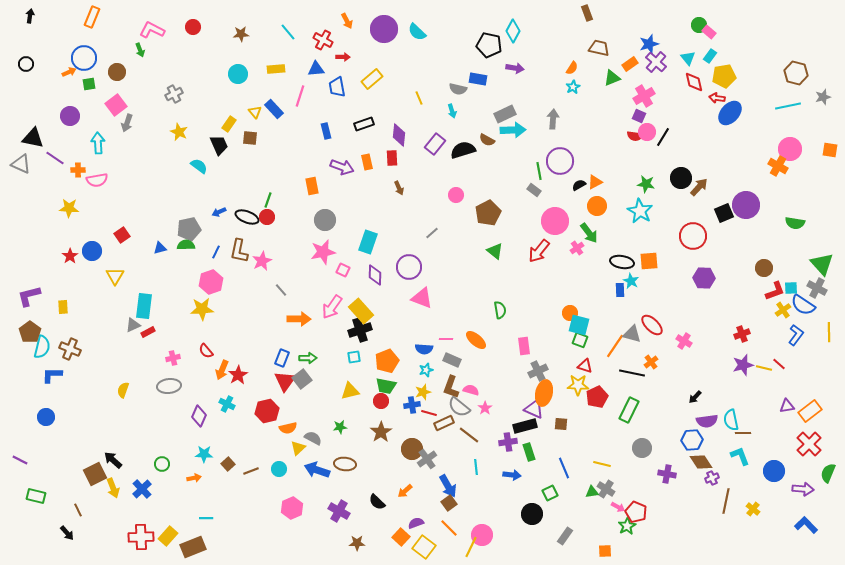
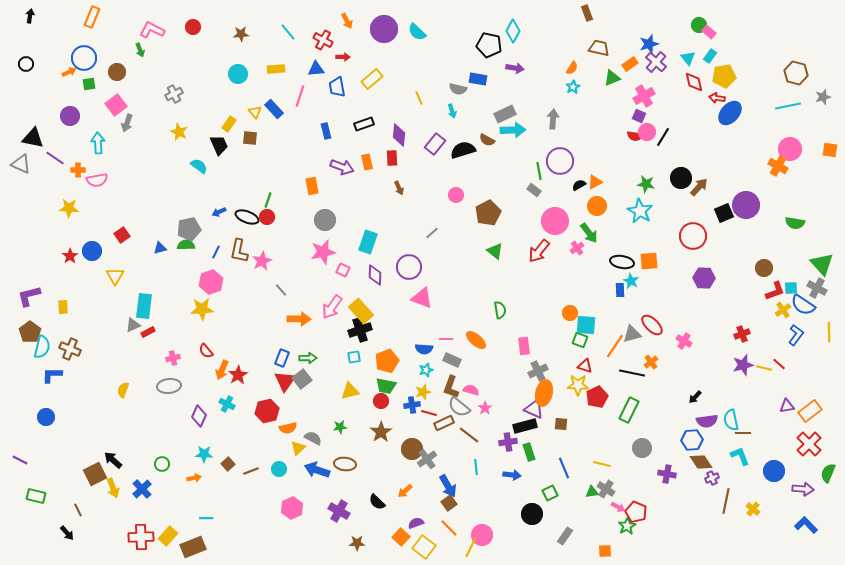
cyan square at (579, 325): moved 7 px right; rotated 10 degrees counterclockwise
gray triangle at (632, 334): rotated 30 degrees counterclockwise
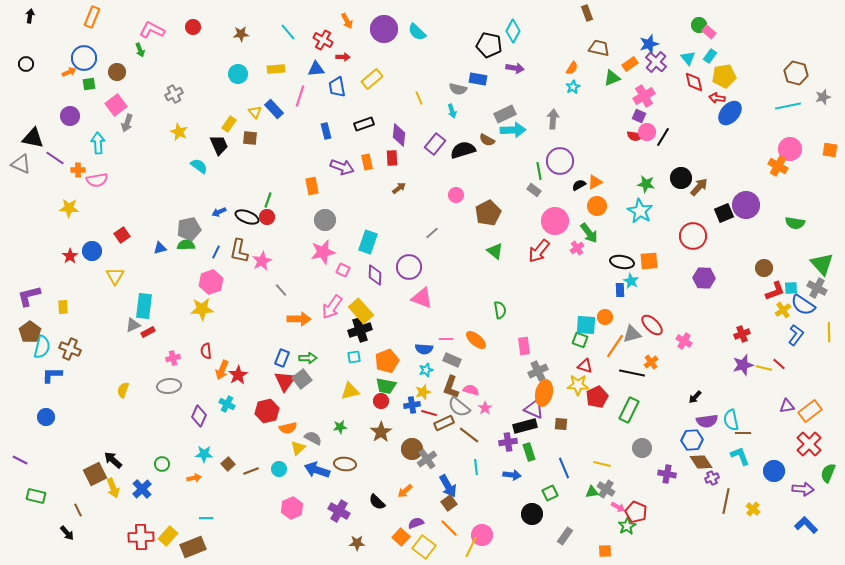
brown arrow at (399, 188): rotated 104 degrees counterclockwise
orange circle at (570, 313): moved 35 px right, 4 px down
red semicircle at (206, 351): rotated 35 degrees clockwise
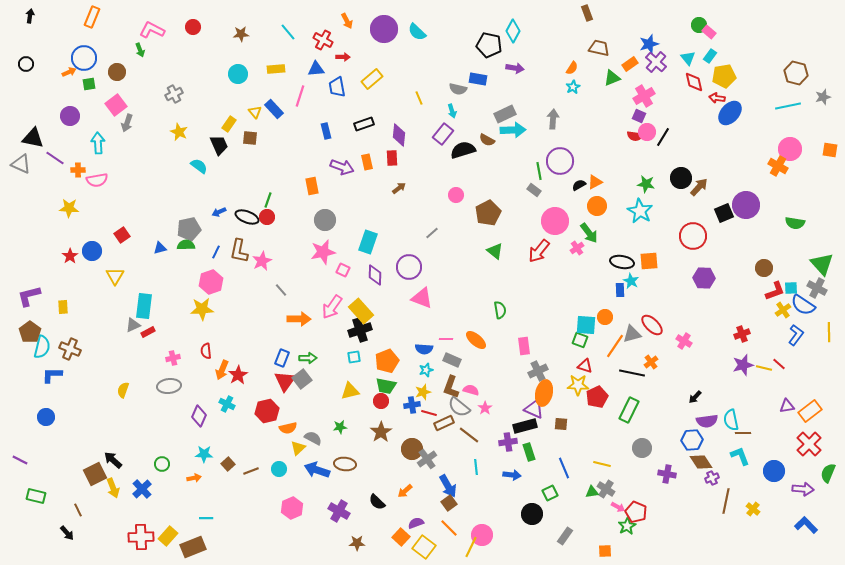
purple rectangle at (435, 144): moved 8 px right, 10 px up
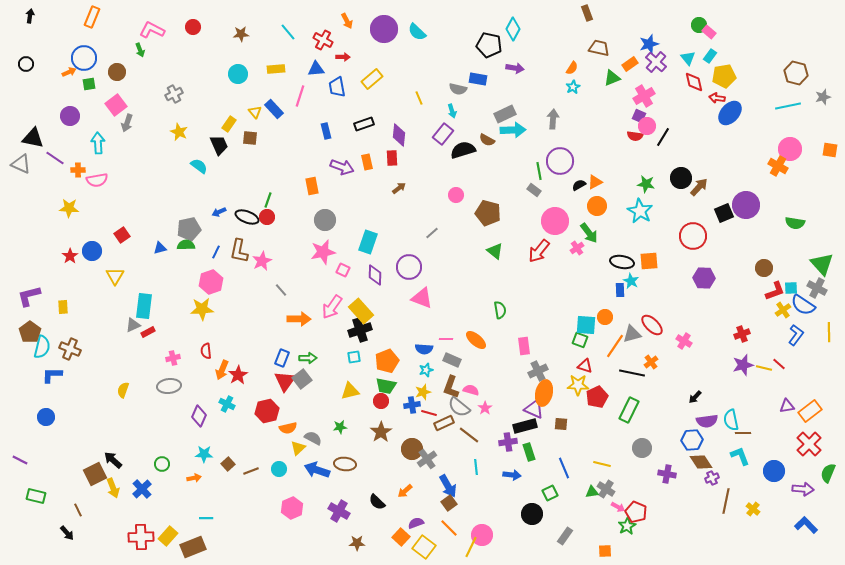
cyan diamond at (513, 31): moved 2 px up
pink circle at (647, 132): moved 6 px up
brown pentagon at (488, 213): rotated 30 degrees counterclockwise
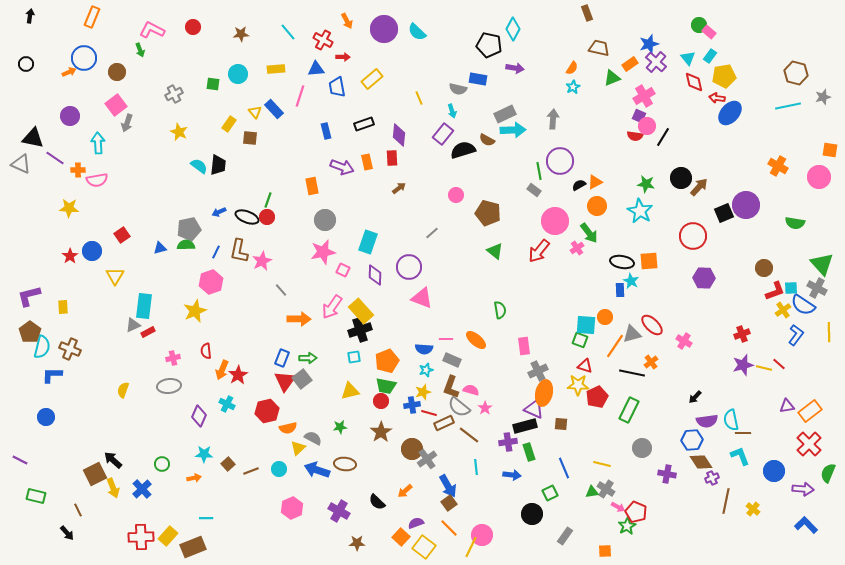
green square at (89, 84): moved 124 px right; rotated 16 degrees clockwise
black trapezoid at (219, 145): moved 1 px left, 20 px down; rotated 30 degrees clockwise
pink circle at (790, 149): moved 29 px right, 28 px down
yellow star at (202, 309): moved 7 px left, 2 px down; rotated 20 degrees counterclockwise
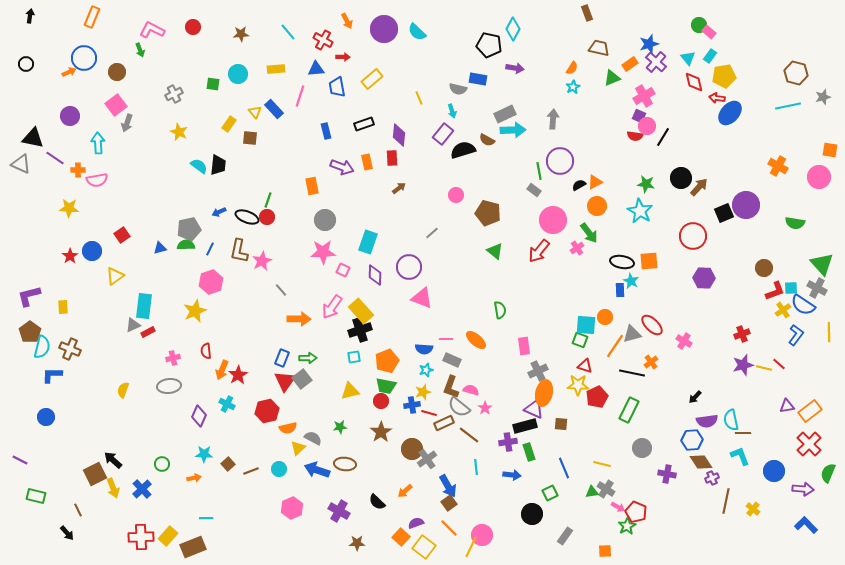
pink circle at (555, 221): moved 2 px left, 1 px up
blue line at (216, 252): moved 6 px left, 3 px up
pink star at (323, 252): rotated 10 degrees clockwise
yellow triangle at (115, 276): rotated 24 degrees clockwise
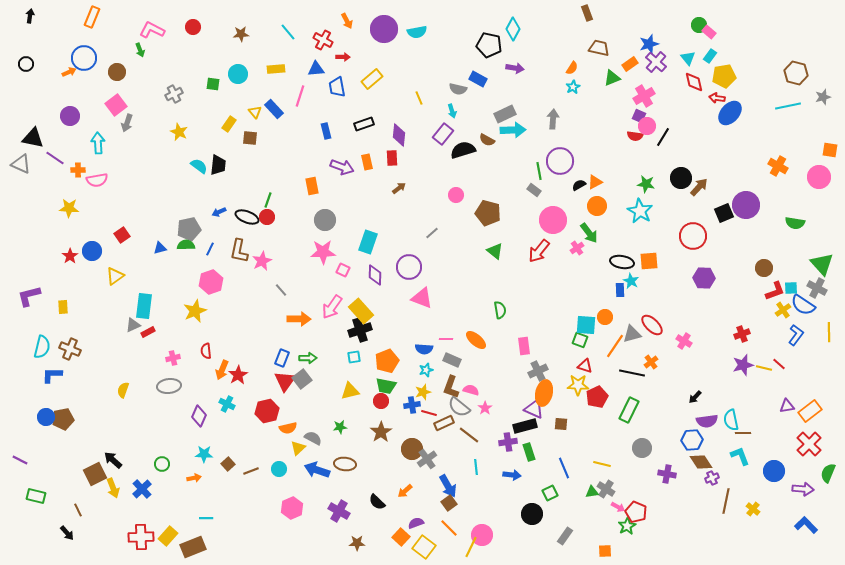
cyan semicircle at (417, 32): rotated 54 degrees counterclockwise
blue rectangle at (478, 79): rotated 18 degrees clockwise
brown pentagon at (30, 332): moved 33 px right, 87 px down; rotated 25 degrees clockwise
